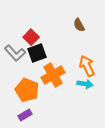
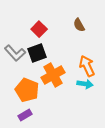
red square: moved 8 px right, 8 px up
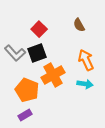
orange arrow: moved 1 px left, 6 px up
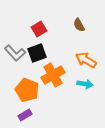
red square: rotated 14 degrees clockwise
orange arrow: rotated 35 degrees counterclockwise
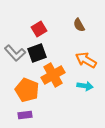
cyan arrow: moved 2 px down
purple rectangle: rotated 24 degrees clockwise
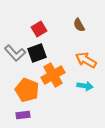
purple rectangle: moved 2 px left
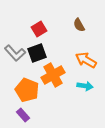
purple rectangle: rotated 56 degrees clockwise
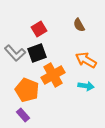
cyan arrow: moved 1 px right
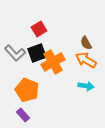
brown semicircle: moved 7 px right, 18 px down
orange cross: moved 13 px up
